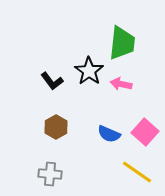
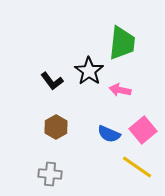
pink arrow: moved 1 px left, 6 px down
pink square: moved 2 px left, 2 px up; rotated 8 degrees clockwise
yellow line: moved 5 px up
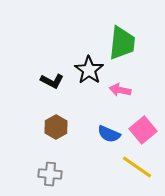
black star: moved 1 px up
black L-shape: rotated 25 degrees counterclockwise
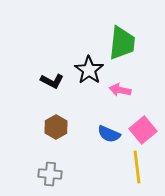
yellow line: rotated 48 degrees clockwise
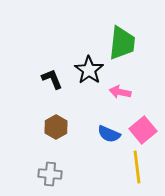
black L-shape: moved 2 px up; rotated 140 degrees counterclockwise
pink arrow: moved 2 px down
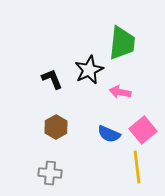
black star: rotated 12 degrees clockwise
gray cross: moved 1 px up
